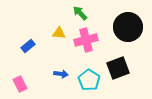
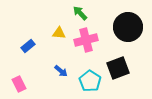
blue arrow: moved 3 px up; rotated 32 degrees clockwise
cyan pentagon: moved 1 px right, 1 px down
pink rectangle: moved 1 px left
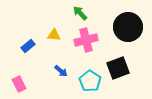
yellow triangle: moved 5 px left, 2 px down
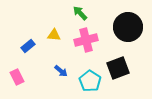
pink rectangle: moved 2 px left, 7 px up
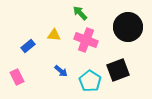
pink cross: rotated 35 degrees clockwise
black square: moved 2 px down
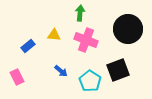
green arrow: rotated 49 degrees clockwise
black circle: moved 2 px down
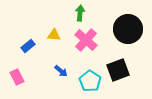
pink cross: rotated 20 degrees clockwise
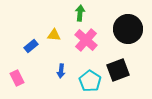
blue rectangle: moved 3 px right
blue arrow: rotated 56 degrees clockwise
pink rectangle: moved 1 px down
